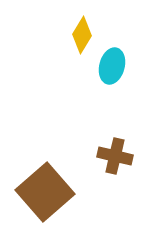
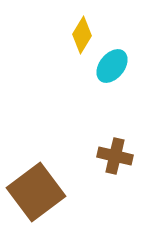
cyan ellipse: rotated 24 degrees clockwise
brown square: moved 9 px left; rotated 4 degrees clockwise
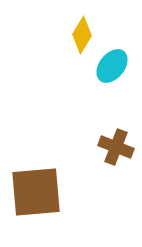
brown cross: moved 1 px right, 9 px up; rotated 8 degrees clockwise
brown square: rotated 32 degrees clockwise
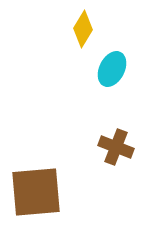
yellow diamond: moved 1 px right, 6 px up
cyan ellipse: moved 3 px down; rotated 12 degrees counterclockwise
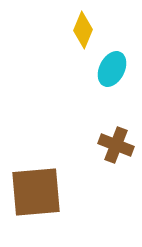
yellow diamond: moved 1 px down; rotated 9 degrees counterclockwise
brown cross: moved 2 px up
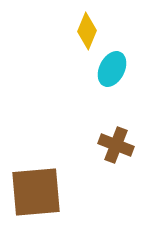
yellow diamond: moved 4 px right, 1 px down
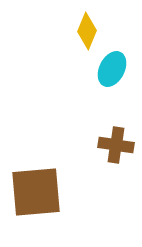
brown cross: rotated 12 degrees counterclockwise
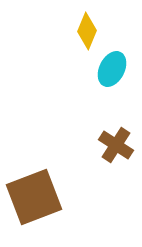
brown cross: rotated 24 degrees clockwise
brown square: moved 2 px left, 5 px down; rotated 16 degrees counterclockwise
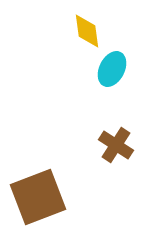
yellow diamond: rotated 30 degrees counterclockwise
brown square: moved 4 px right
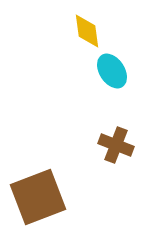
cyan ellipse: moved 2 px down; rotated 60 degrees counterclockwise
brown cross: rotated 12 degrees counterclockwise
